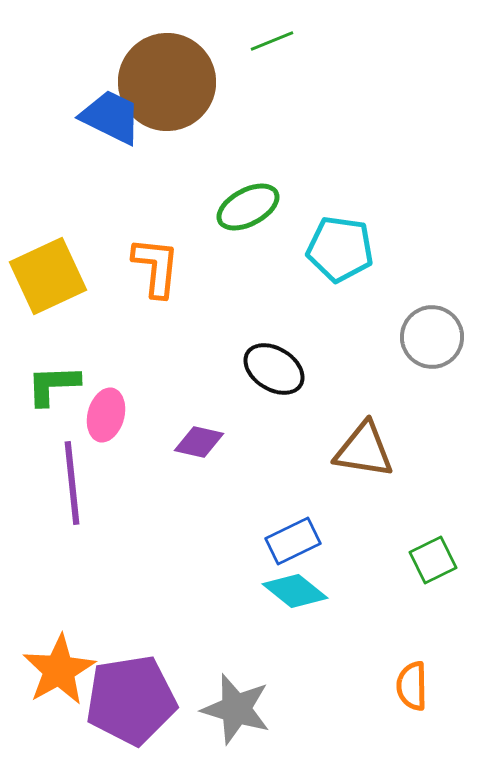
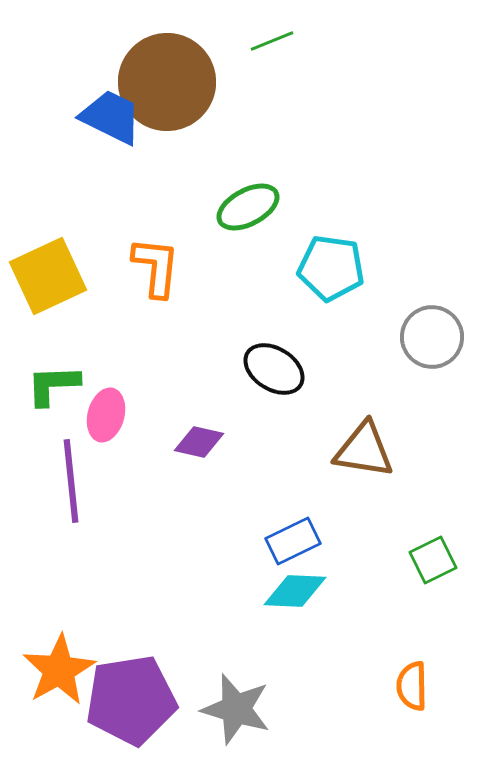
cyan pentagon: moved 9 px left, 19 px down
purple line: moved 1 px left, 2 px up
cyan diamond: rotated 36 degrees counterclockwise
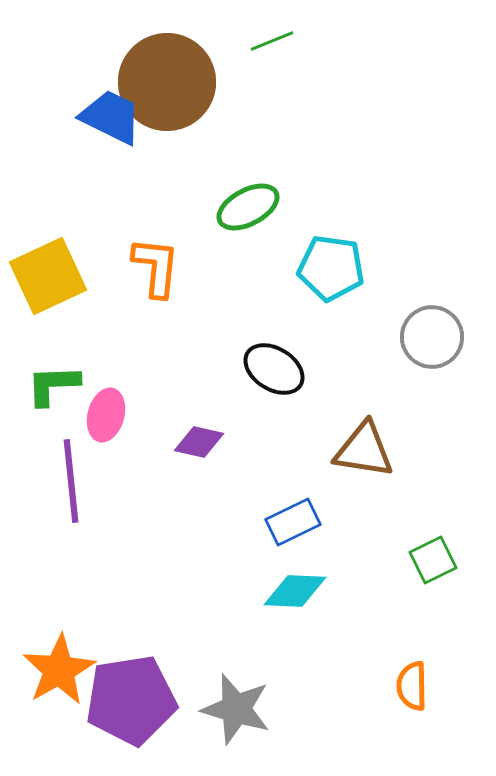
blue rectangle: moved 19 px up
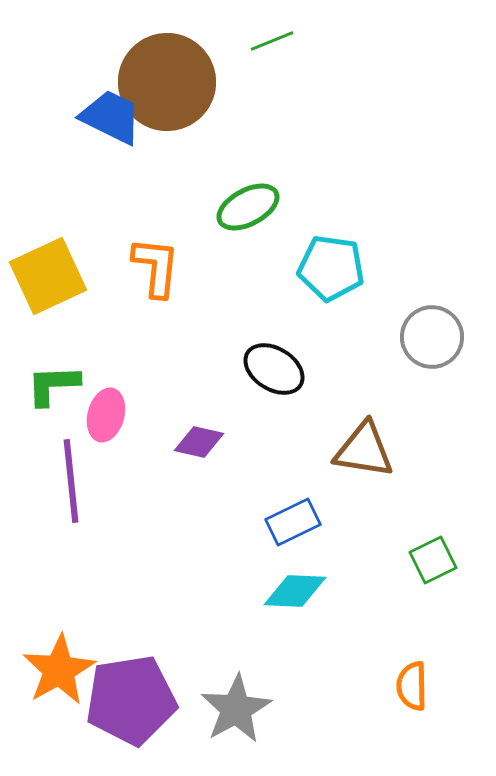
gray star: rotated 26 degrees clockwise
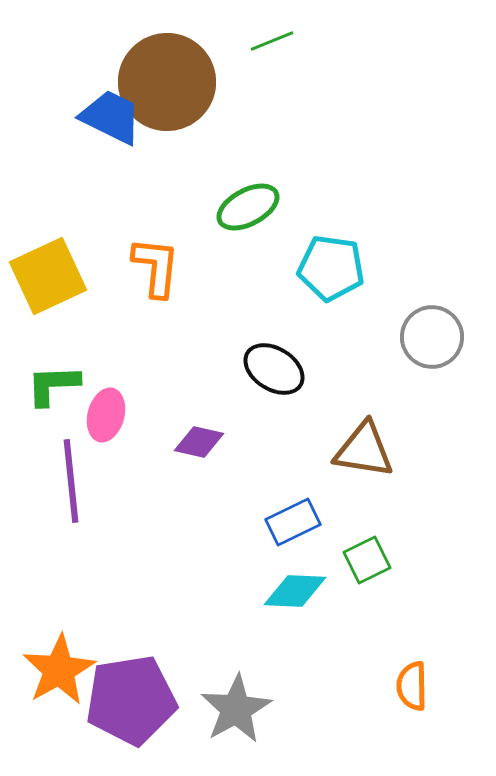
green square: moved 66 px left
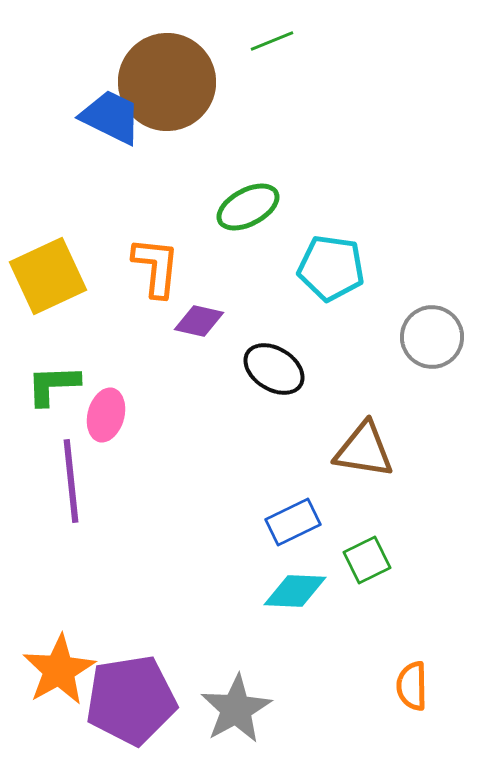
purple diamond: moved 121 px up
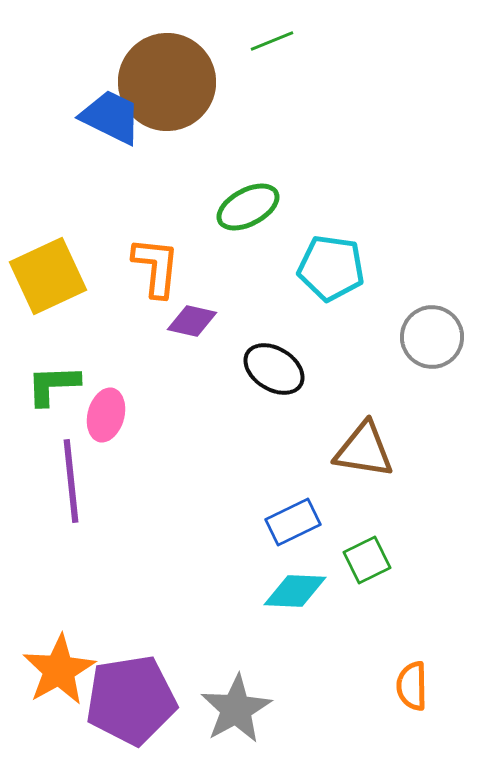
purple diamond: moved 7 px left
